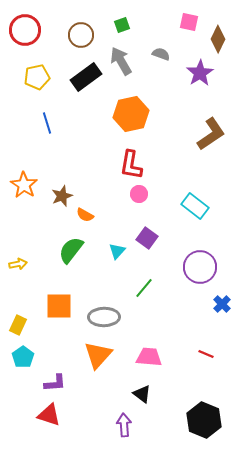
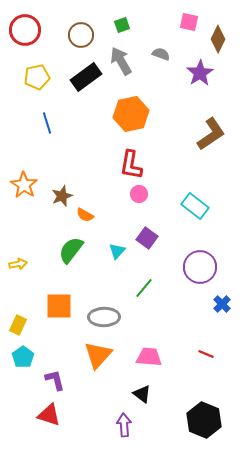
purple L-shape: moved 3 px up; rotated 100 degrees counterclockwise
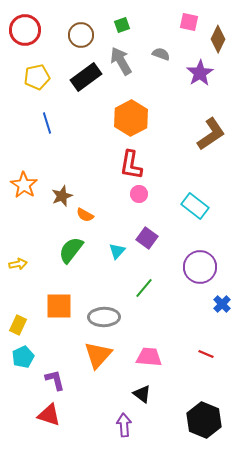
orange hexagon: moved 4 px down; rotated 16 degrees counterclockwise
cyan pentagon: rotated 10 degrees clockwise
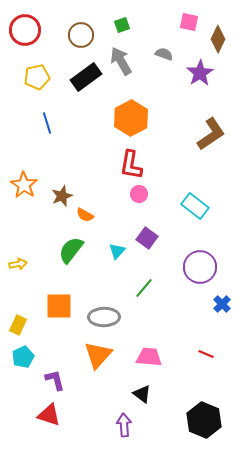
gray semicircle: moved 3 px right
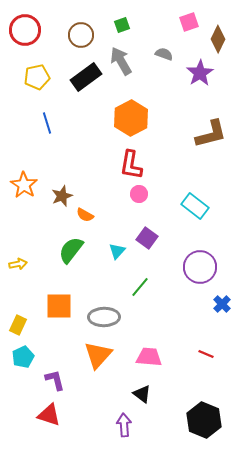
pink square: rotated 30 degrees counterclockwise
brown L-shape: rotated 20 degrees clockwise
green line: moved 4 px left, 1 px up
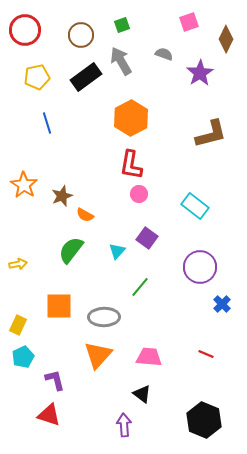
brown diamond: moved 8 px right
